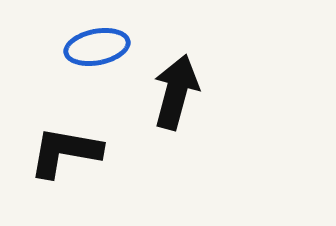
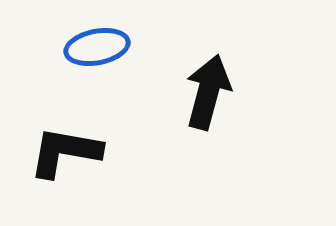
black arrow: moved 32 px right
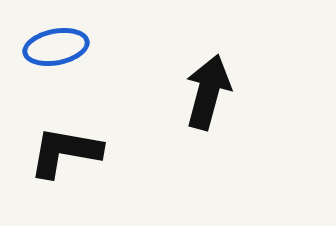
blue ellipse: moved 41 px left
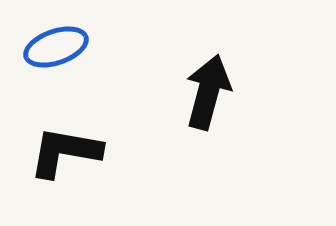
blue ellipse: rotated 8 degrees counterclockwise
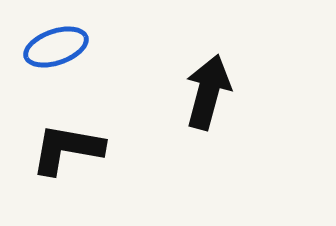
black L-shape: moved 2 px right, 3 px up
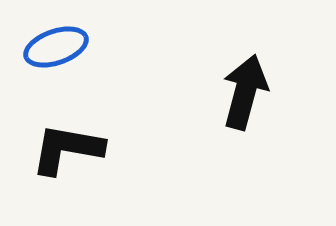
black arrow: moved 37 px right
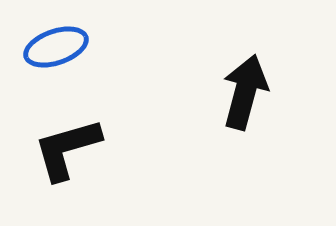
black L-shape: rotated 26 degrees counterclockwise
